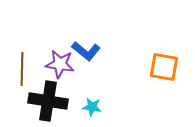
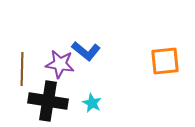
orange square: moved 1 px right, 6 px up; rotated 16 degrees counterclockwise
cyan star: moved 4 px up; rotated 18 degrees clockwise
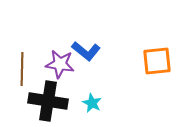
orange square: moved 8 px left
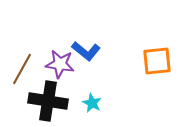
brown line: rotated 28 degrees clockwise
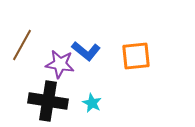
orange square: moved 21 px left, 5 px up
brown line: moved 24 px up
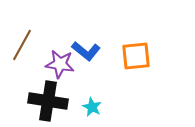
cyan star: moved 4 px down
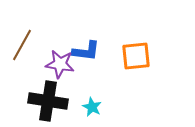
blue L-shape: rotated 32 degrees counterclockwise
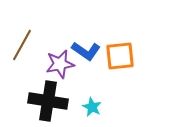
blue L-shape: rotated 28 degrees clockwise
orange square: moved 16 px left
purple star: rotated 20 degrees counterclockwise
